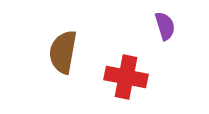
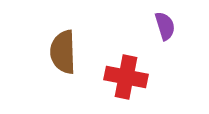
brown semicircle: rotated 12 degrees counterclockwise
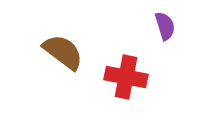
brown semicircle: rotated 129 degrees clockwise
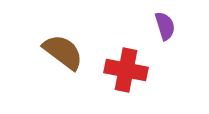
red cross: moved 7 px up
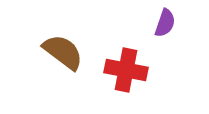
purple semicircle: moved 3 px up; rotated 36 degrees clockwise
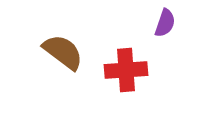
red cross: rotated 15 degrees counterclockwise
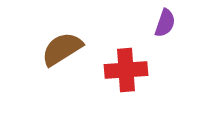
brown semicircle: moved 1 px left, 3 px up; rotated 69 degrees counterclockwise
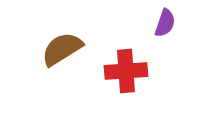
red cross: moved 1 px down
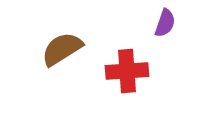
red cross: moved 1 px right
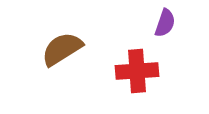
red cross: moved 10 px right
